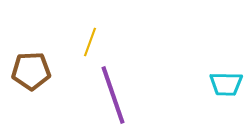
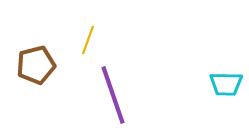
yellow line: moved 2 px left, 2 px up
brown pentagon: moved 5 px right, 6 px up; rotated 12 degrees counterclockwise
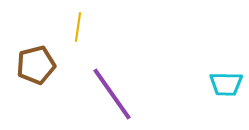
yellow line: moved 10 px left, 13 px up; rotated 12 degrees counterclockwise
purple line: moved 1 px left, 1 px up; rotated 16 degrees counterclockwise
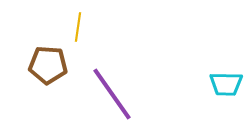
brown pentagon: moved 12 px right; rotated 18 degrees clockwise
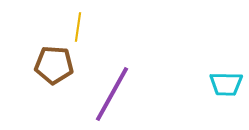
brown pentagon: moved 6 px right
purple line: rotated 64 degrees clockwise
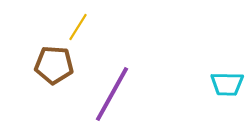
yellow line: rotated 24 degrees clockwise
cyan trapezoid: moved 1 px right
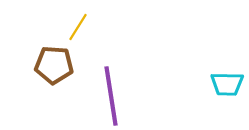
purple line: moved 1 px left, 2 px down; rotated 38 degrees counterclockwise
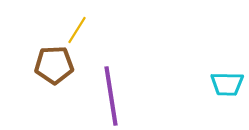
yellow line: moved 1 px left, 3 px down
brown pentagon: rotated 6 degrees counterclockwise
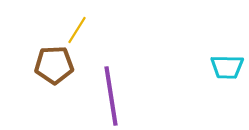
cyan trapezoid: moved 17 px up
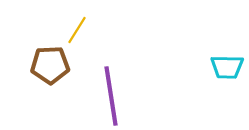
brown pentagon: moved 4 px left
